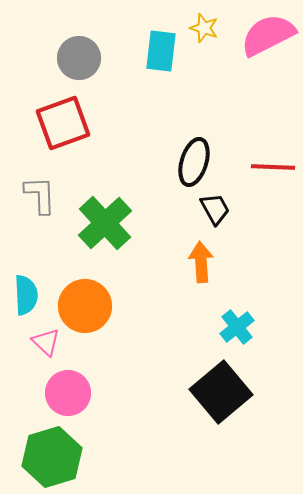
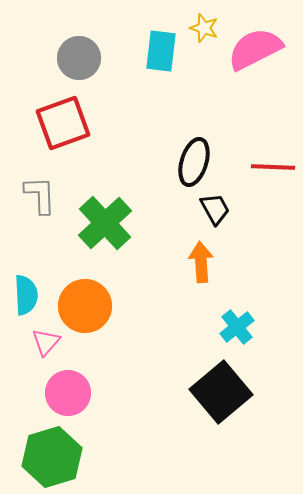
pink semicircle: moved 13 px left, 14 px down
pink triangle: rotated 28 degrees clockwise
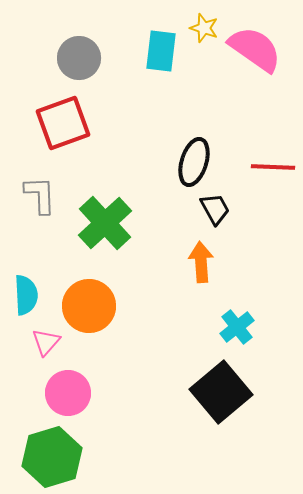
pink semicircle: rotated 62 degrees clockwise
orange circle: moved 4 px right
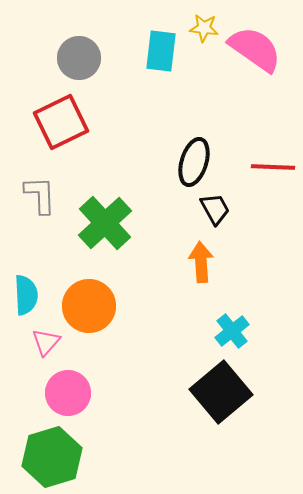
yellow star: rotated 12 degrees counterclockwise
red square: moved 2 px left, 1 px up; rotated 6 degrees counterclockwise
cyan cross: moved 5 px left, 4 px down
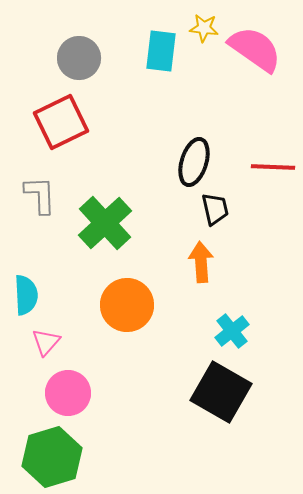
black trapezoid: rotated 16 degrees clockwise
orange circle: moved 38 px right, 1 px up
black square: rotated 20 degrees counterclockwise
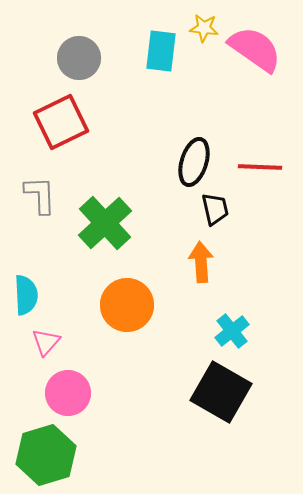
red line: moved 13 px left
green hexagon: moved 6 px left, 2 px up
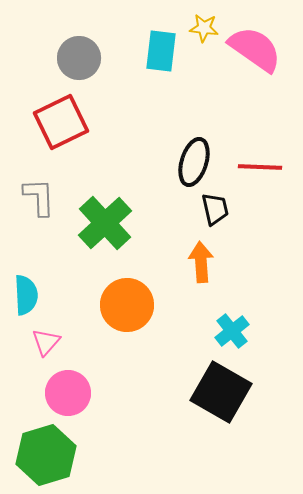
gray L-shape: moved 1 px left, 2 px down
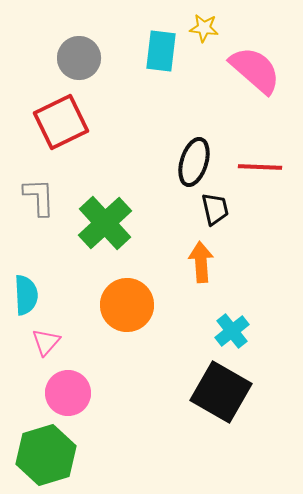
pink semicircle: moved 21 px down; rotated 6 degrees clockwise
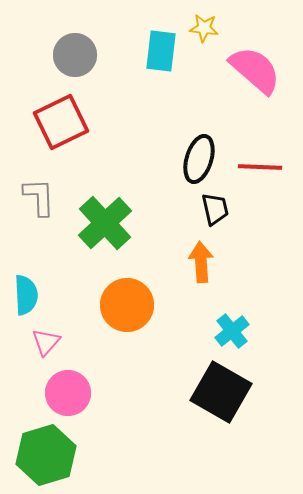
gray circle: moved 4 px left, 3 px up
black ellipse: moved 5 px right, 3 px up
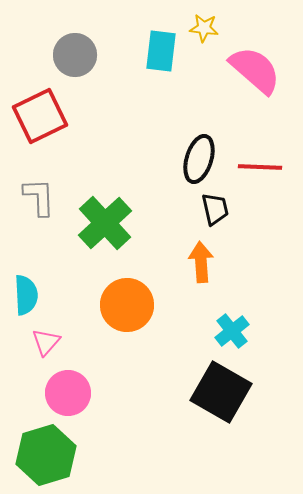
red square: moved 21 px left, 6 px up
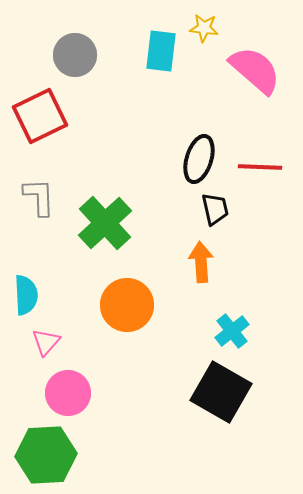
green hexagon: rotated 14 degrees clockwise
